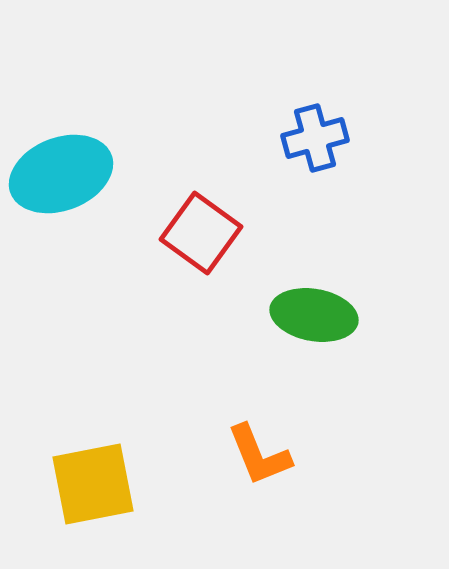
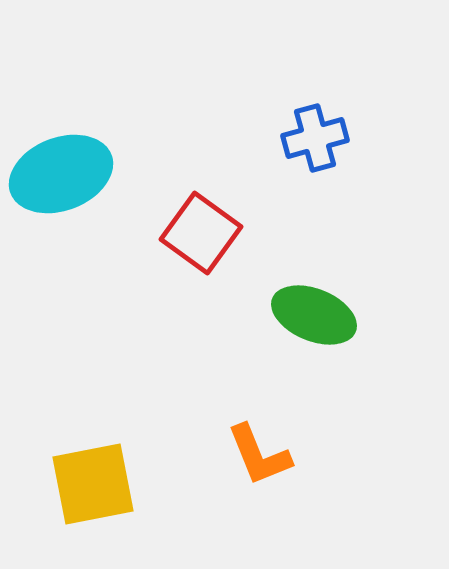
green ellipse: rotated 12 degrees clockwise
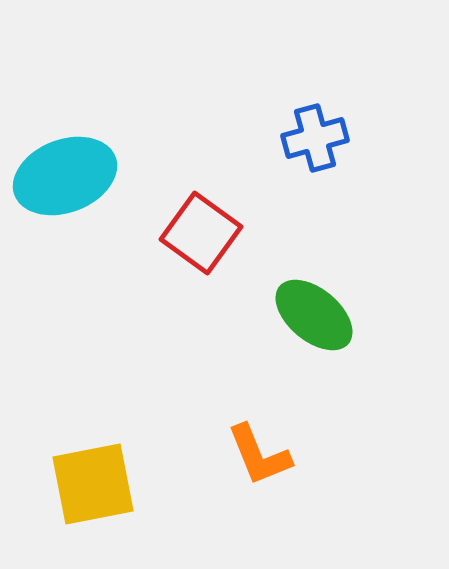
cyan ellipse: moved 4 px right, 2 px down
green ellipse: rotated 18 degrees clockwise
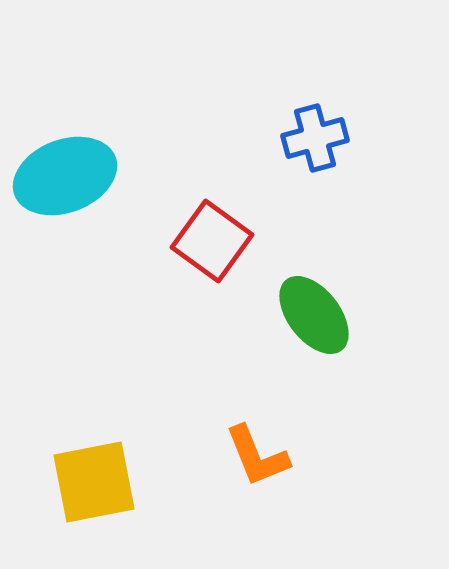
red square: moved 11 px right, 8 px down
green ellipse: rotated 12 degrees clockwise
orange L-shape: moved 2 px left, 1 px down
yellow square: moved 1 px right, 2 px up
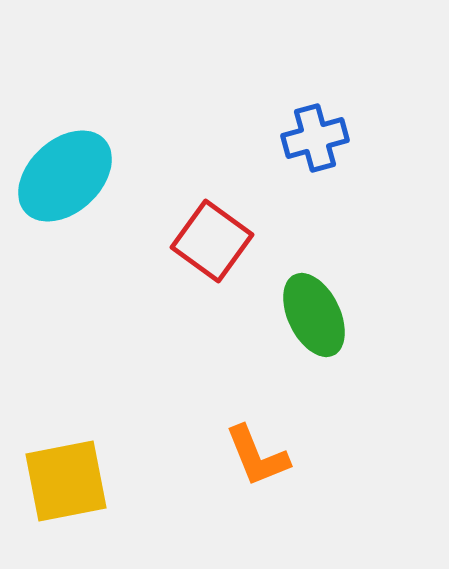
cyan ellipse: rotated 22 degrees counterclockwise
green ellipse: rotated 12 degrees clockwise
yellow square: moved 28 px left, 1 px up
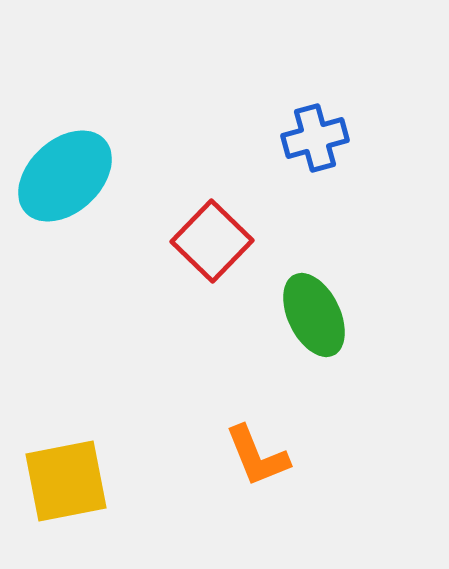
red square: rotated 8 degrees clockwise
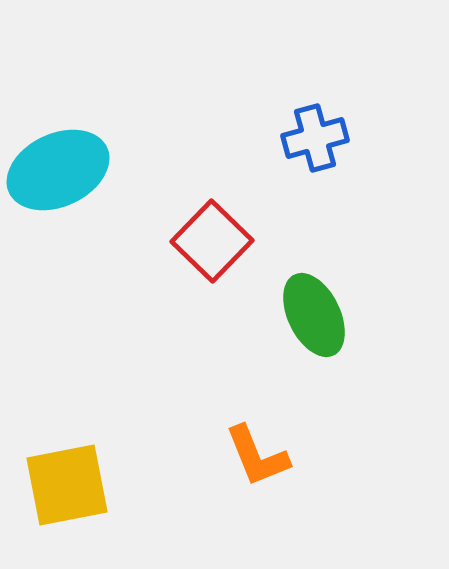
cyan ellipse: moved 7 px left, 6 px up; rotated 18 degrees clockwise
yellow square: moved 1 px right, 4 px down
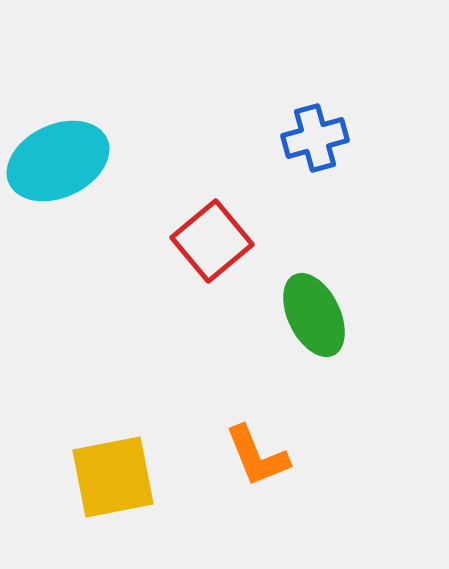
cyan ellipse: moved 9 px up
red square: rotated 6 degrees clockwise
yellow square: moved 46 px right, 8 px up
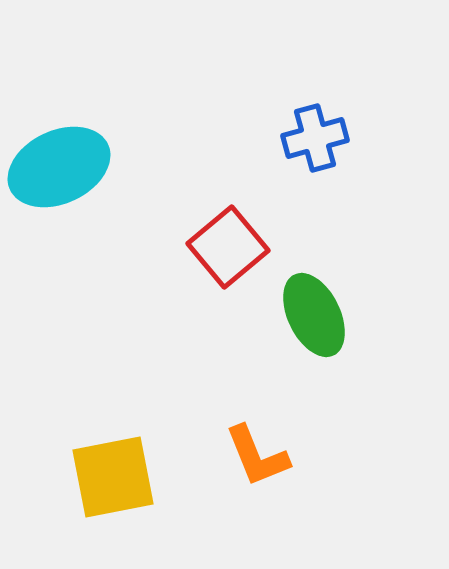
cyan ellipse: moved 1 px right, 6 px down
red square: moved 16 px right, 6 px down
